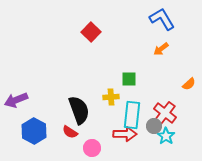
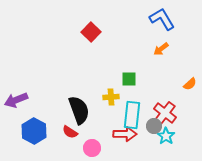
orange semicircle: moved 1 px right
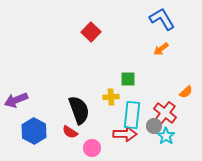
green square: moved 1 px left
orange semicircle: moved 4 px left, 8 px down
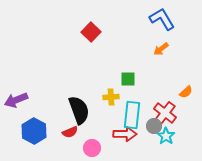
red semicircle: rotated 56 degrees counterclockwise
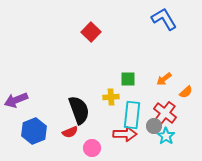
blue L-shape: moved 2 px right
orange arrow: moved 3 px right, 30 px down
blue hexagon: rotated 10 degrees clockwise
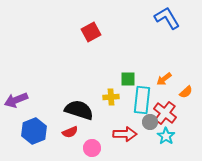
blue L-shape: moved 3 px right, 1 px up
red square: rotated 18 degrees clockwise
black semicircle: rotated 52 degrees counterclockwise
cyan rectangle: moved 10 px right, 15 px up
gray circle: moved 4 px left, 4 px up
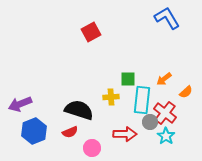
purple arrow: moved 4 px right, 4 px down
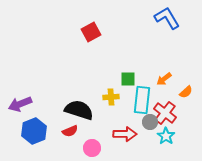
red semicircle: moved 1 px up
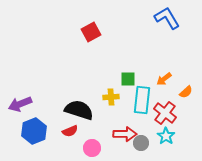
gray circle: moved 9 px left, 21 px down
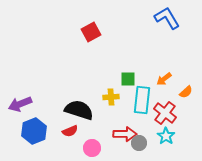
gray circle: moved 2 px left
